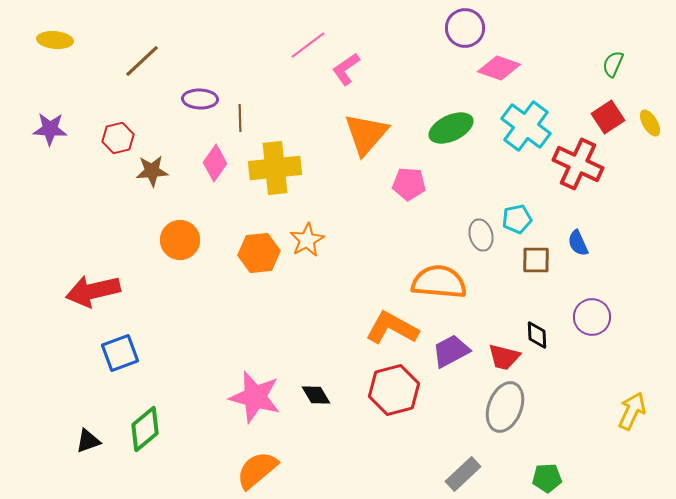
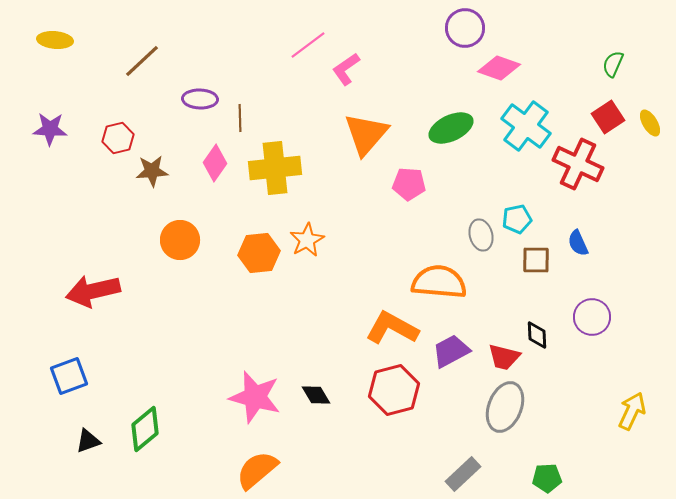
blue square at (120, 353): moved 51 px left, 23 px down
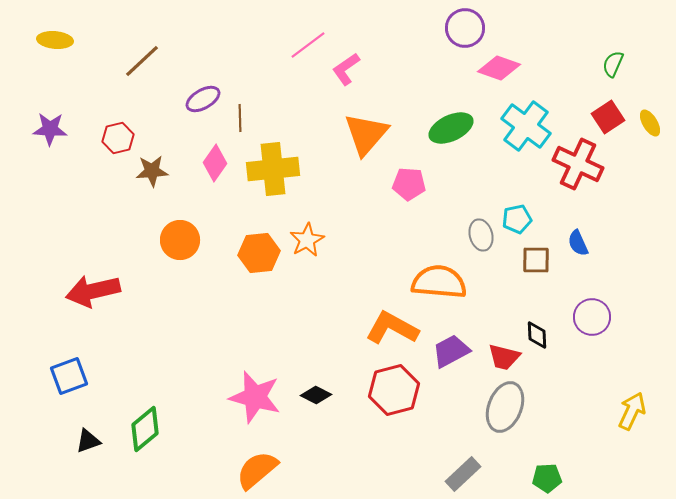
purple ellipse at (200, 99): moved 3 px right; rotated 32 degrees counterclockwise
yellow cross at (275, 168): moved 2 px left, 1 px down
black diamond at (316, 395): rotated 32 degrees counterclockwise
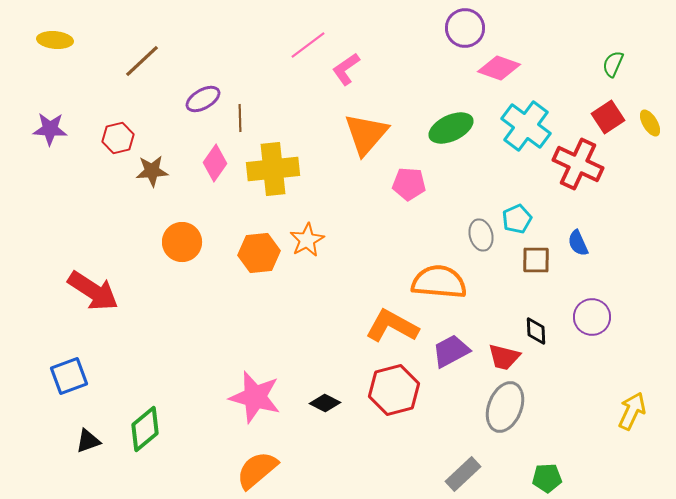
cyan pentagon at (517, 219): rotated 12 degrees counterclockwise
orange circle at (180, 240): moved 2 px right, 2 px down
red arrow at (93, 291): rotated 134 degrees counterclockwise
orange L-shape at (392, 328): moved 2 px up
black diamond at (537, 335): moved 1 px left, 4 px up
black diamond at (316, 395): moved 9 px right, 8 px down
